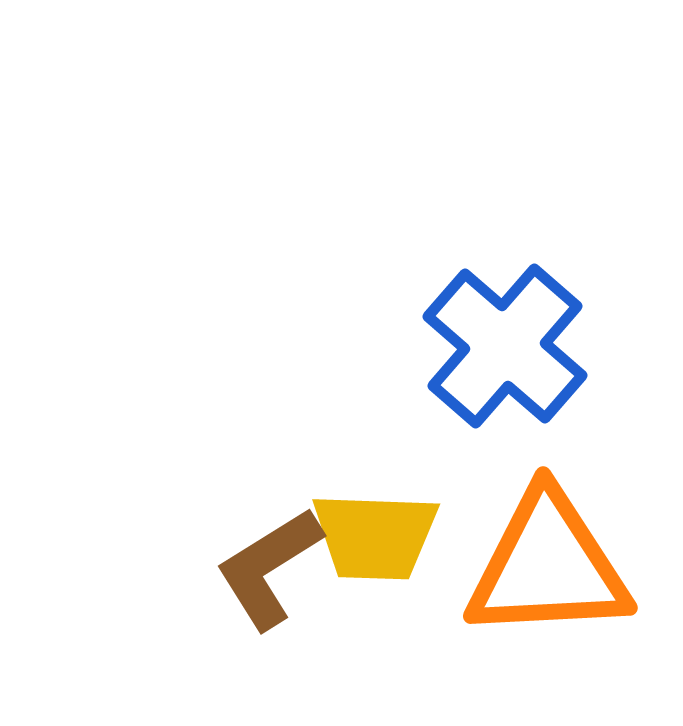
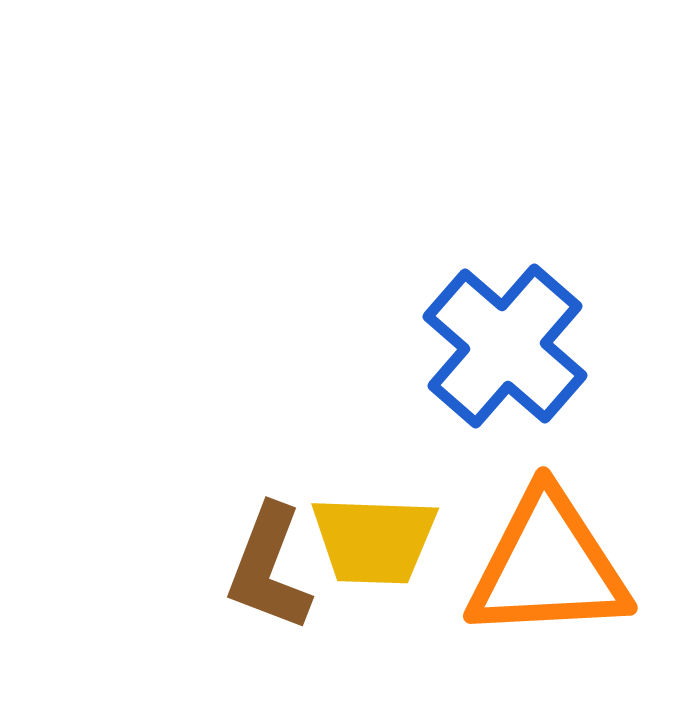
yellow trapezoid: moved 1 px left, 4 px down
brown L-shape: rotated 37 degrees counterclockwise
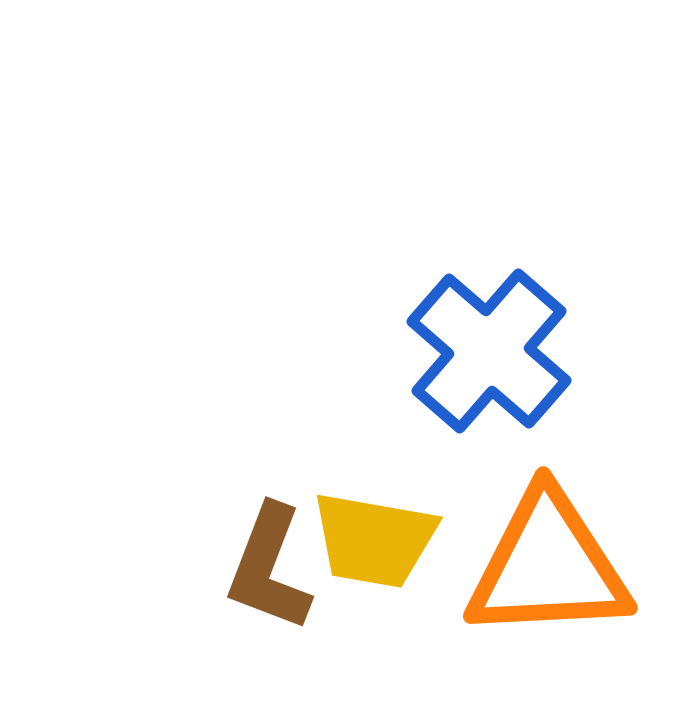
blue cross: moved 16 px left, 5 px down
yellow trapezoid: rotated 8 degrees clockwise
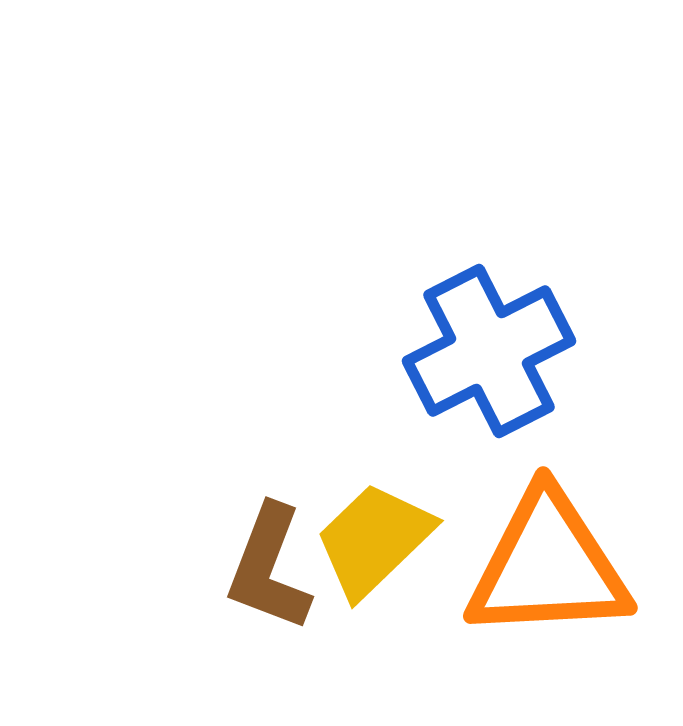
blue cross: rotated 22 degrees clockwise
yellow trapezoid: rotated 126 degrees clockwise
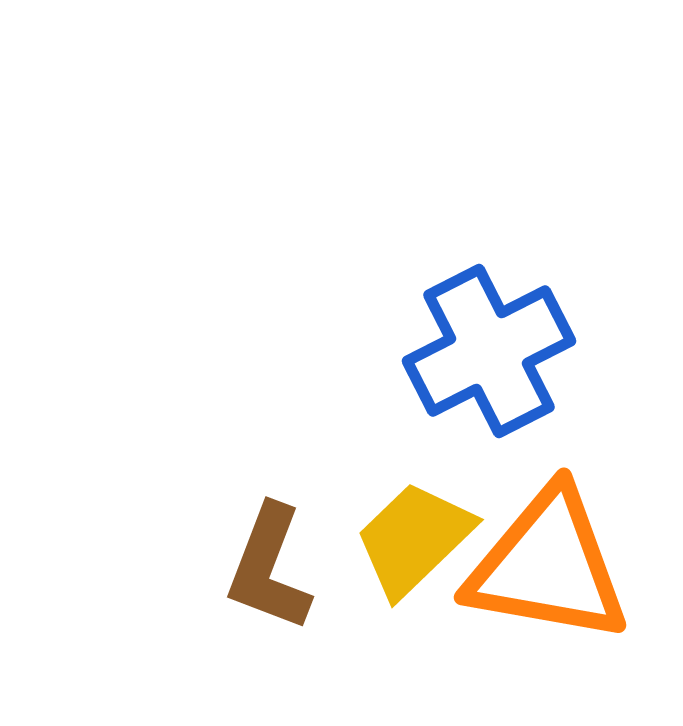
yellow trapezoid: moved 40 px right, 1 px up
orange triangle: rotated 13 degrees clockwise
